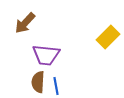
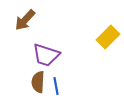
brown arrow: moved 3 px up
purple trapezoid: rotated 12 degrees clockwise
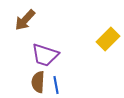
yellow rectangle: moved 2 px down
purple trapezoid: moved 1 px left
blue line: moved 1 px up
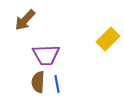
purple trapezoid: moved 1 px right; rotated 20 degrees counterclockwise
blue line: moved 1 px right, 1 px up
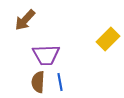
blue line: moved 3 px right, 2 px up
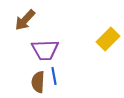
purple trapezoid: moved 1 px left, 5 px up
blue line: moved 6 px left, 6 px up
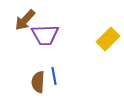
purple trapezoid: moved 15 px up
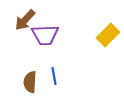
yellow rectangle: moved 4 px up
brown semicircle: moved 8 px left
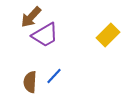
brown arrow: moved 6 px right, 3 px up
purple trapezoid: rotated 28 degrees counterclockwise
blue line: rotated 54 degrees clockwise
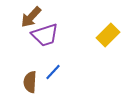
purple trapezoid: rotated 12 degrees clockwise
blue line: moved 1 px left, 4 px up
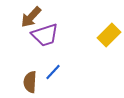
yellow rectangle: moved 1 px right
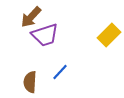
blue line: moved 7 px right
